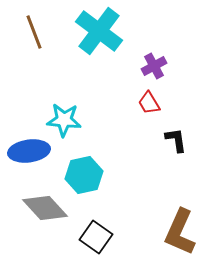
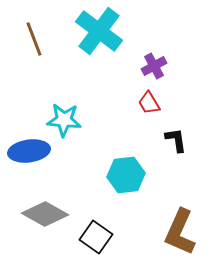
brown line: moved 7 px down
cyan hexagon: moved 42 px right; rotated 6 degrees clockwise
gray diamond: moved 6 px down; rotated 18 degrees counterclockwise
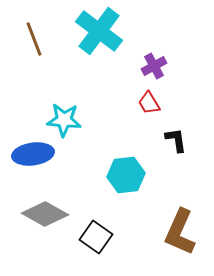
blue ellipse: moved 4 px right, 3 px down
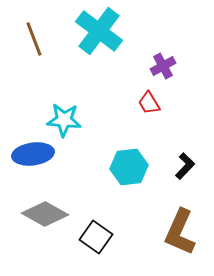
purple cross: moved 9 px right
black L-shape: moved 9 px right, 26 px down; rotated 52 degrees clockwise
cyan hexagon: moved 3 px right, 8 px up
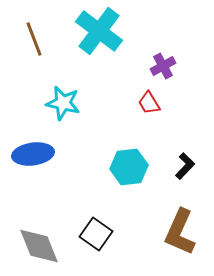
cyan star: moved 1 px left, 17 px up; rotated 8 degrees clockwise
gray diamond: moved 6 px left, 32 px down; rotated 39 degrees clockwise
black square: moved 3 px up
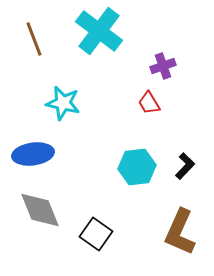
purple cross: rotated 10 degrees clockwise
cyan hexagon: moved 8 px right
gray diamond: moved 1 px right, 36 px up
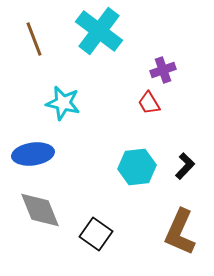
purple cross: moved 4 px down
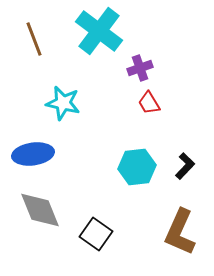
purple cross: moved 23 px left, 2 px up
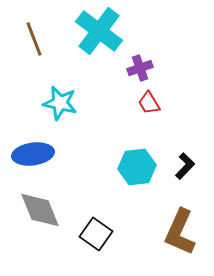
cyan star: moved 3 px left
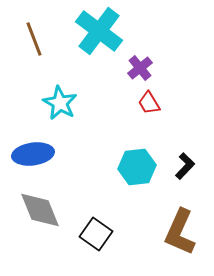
purple cross: rotated 20 degrees counterclockwise
cyan star: rotated 16 degrees clockwise
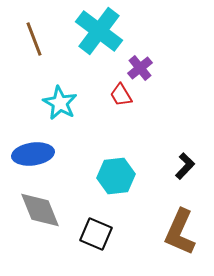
red trapezoid: moved 28 px left, 8 px up
cyan hexagon: moved 21 px left, 9 px down
black square: rotated 12 degrees counterclockwise
